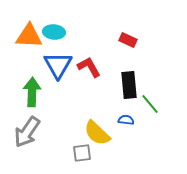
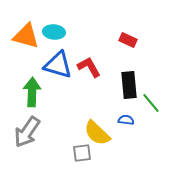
orange triangle: moved 3 px left; rotated 12 degrees clockwise
blue triangle: rotated 44 degrees counterclockwise
green line: moved 1 px right, 1 px up
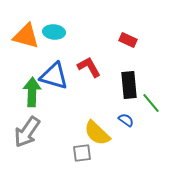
blue triangle: moved 4 px left, 11 px down
blue semicircle: rotated 28 degrees clockwise
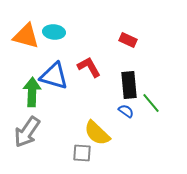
blue semicircle: moved 9 px up
gray square: rotated 12 degrees clockwise
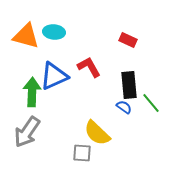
blue triangle: rotated 40 degrees counterclockwise
blue semicircle: moved 2 px left, 4 px up
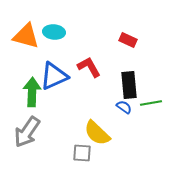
green line: rotated 60 degrees counterclockwise
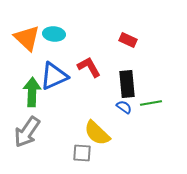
cyan ellipse: moved 2 px down
orange triangle: moved 1 px right, 2 px down; rotated 28 degrees clockwise
black rectangle: moved 2 px left, 1 px up
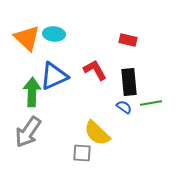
red rectangle: rotated 12 degrees counterclockwise
red L-shape: moved 6 px right, 3 px down
black rectangle: moved 2 px right, 2 px up
gray arrow: moved 1 px right
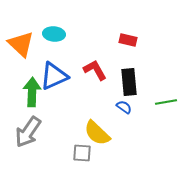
orange triangle: moved 6 px left, 6 px down
green line: moved 15 px right, 1 px up
